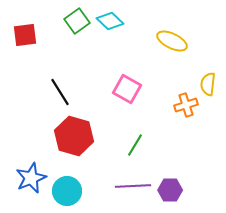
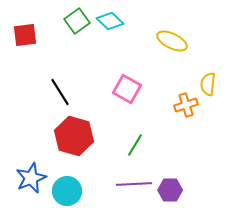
purple line: moved 1 px right, 2 px up
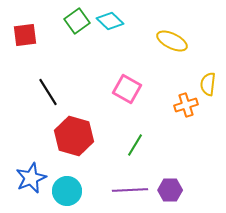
black line: moved 12 px left
purple line: moved 4 px left, 6 px down
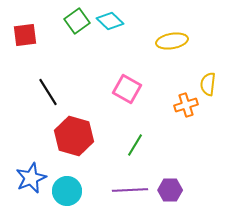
yellow ellipse: rotated 36 degrees counterclockwise
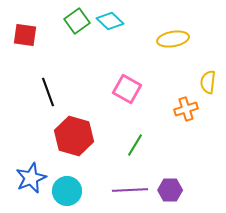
red square: rotated 15 degrees clockwise
yellow ellipse: moved 1 px right, 2 px up
yellow semicircle: moved 2 px up
black line: rotated 12 degrees clockwise
orange cross: moved 4 px down
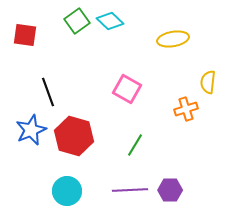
blue star: moved 48 px up
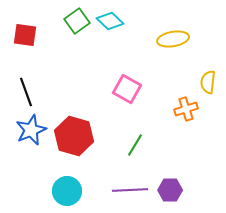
black line: moved 22 px left
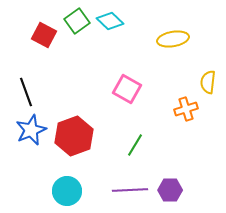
red square: moved 19 px right; rotated 20 degrees clockwise
red hexagon: rotated 24 degrees clockwise
